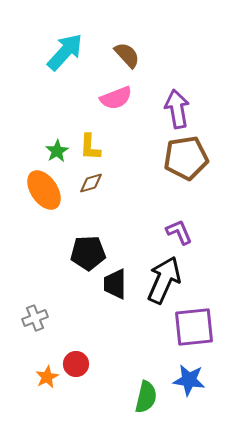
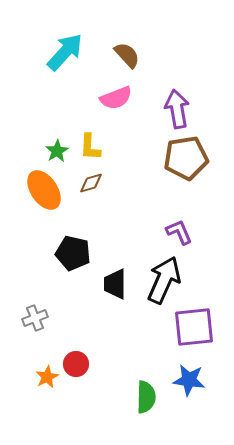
black pentagon: moved 15 px left; rotated 16 degrees clockwise
green semicircle: rotated 12 degrees counterclockwise
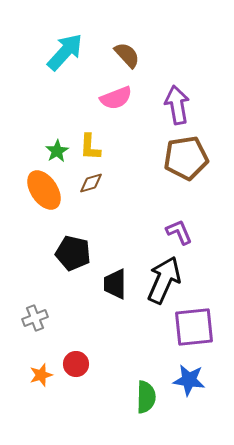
purple arrow: moved 4 px up
orange star: moved 6 px left, 2 px up; rotated 10 degrees clockwise
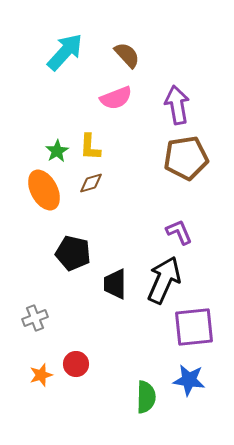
orange ellipse: rotated 6 degrees clockwise
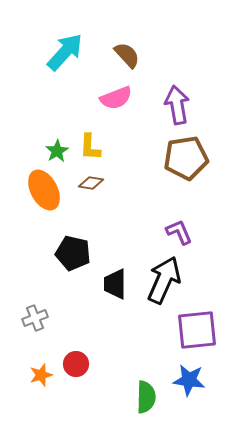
brown diamond: rotated 25 degrees clockwise
purple square: moved 3 px right, 3 px down
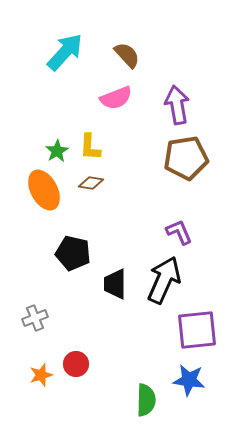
green semicircle: moved 3 px down
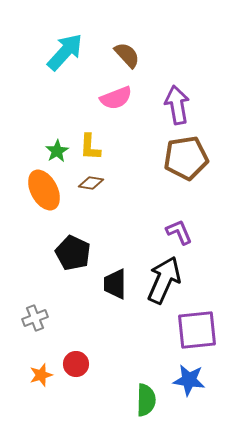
black pentagon: rotated 12 degrees clockwise
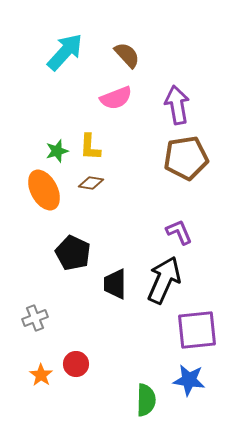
green star: rotated 15 degrees clockwise
orange star: rotated 20 degrees counterclockwise
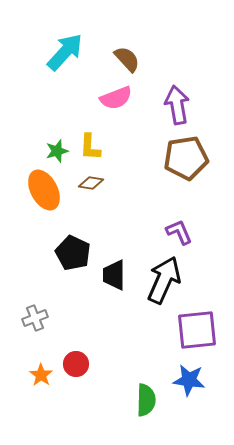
brown semicircle: moved 4 px down
black trapezoid: moved 1 px left, 9 px up
